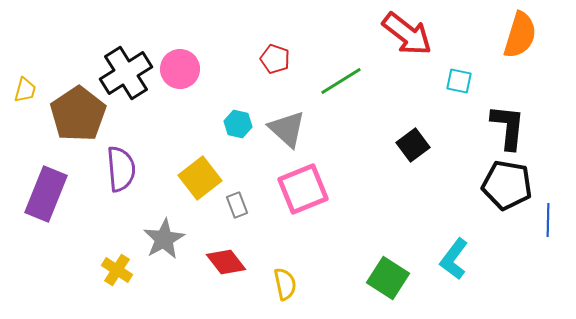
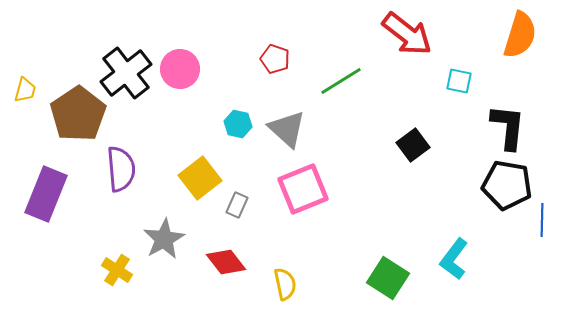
black cross: rotated 6 degrees counterclockwise
gray rectangle: rotated 45 degrees clockwise
blue line: moved 6 px left
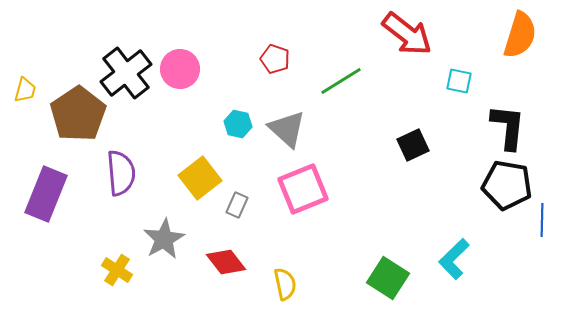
black square: rotated 12 degrees clockwise
purple semicircle: moved 4 px down
cyan L-shape: rotated 9 degrees clockwise
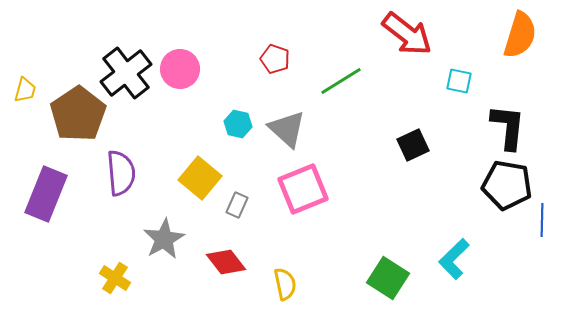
yellow square: rotated 12 degrees counterclockwise
yellow cross: moved 2 px left, 8 px down
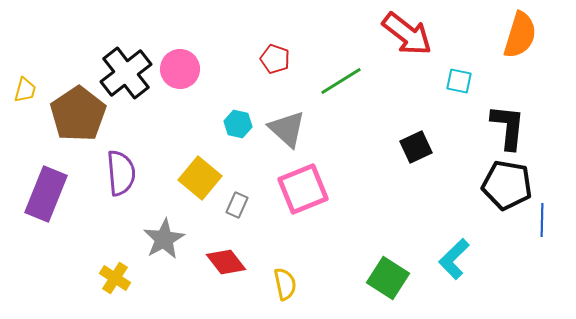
black square: moved 3 px right, 2 px down
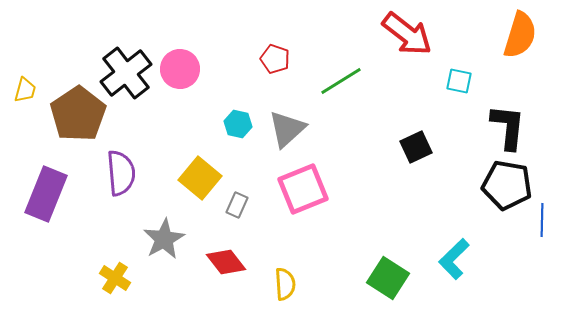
gray triangle: rotated 36 degrees clockwise
yellow semicircle: rotated 8 degrees clockwise
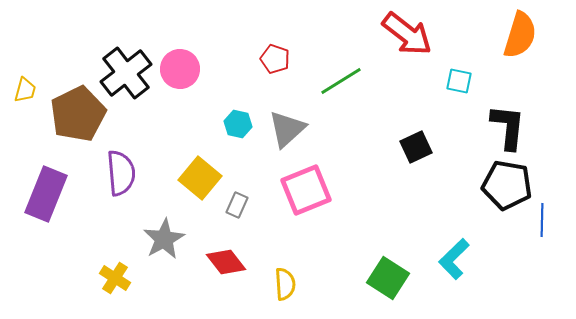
brown pentagon: rotated 8 degrees clockwise
pink square: moved 3 px right, 1 px down
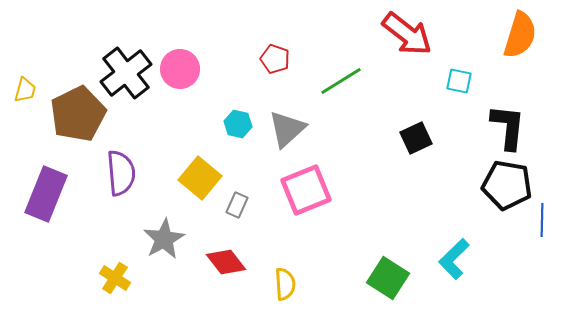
black square: moved 9 px up
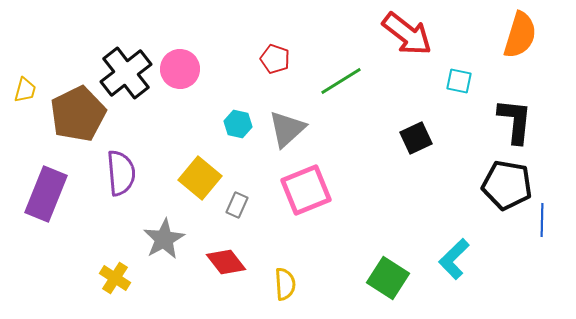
black L-shape: moved 7 px right, 6 px up
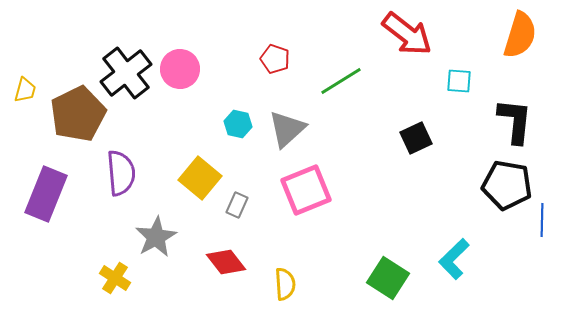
cyan square: rotated 8 degrees counterclockwise
gray star: moved 8 px left, 2 px up
